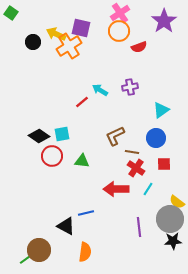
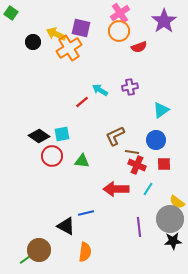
orange cross: moved 2 px down
blue circle: moved 2 px down
red cross: moved 1 px right, 3 px up; rotated 12 degrees counterclockwise
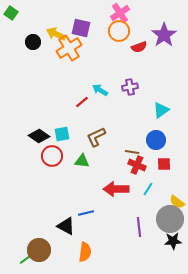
purple star: moved 14 px down
brown L-shape: moved 19 px left, 1 px down
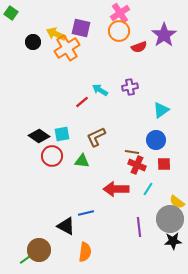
orange cross: moved 2 px left
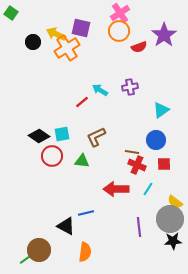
yellow semicircle: moved 2 px left
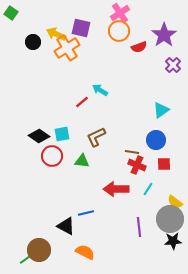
purple cross: moved 43 px right, 22 px up; rotated 35 degrees counterclockwise
orange semicircle: rotated 72 degrees counterclockwise
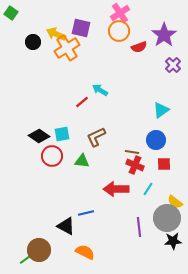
red cross: moved 2 px left
gray circle: moved 3 px left, 1 px up
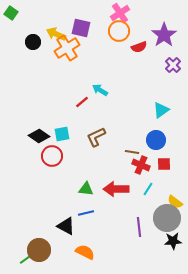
green triangle: moved 4 px right, 28 px down
red cross: moved 6 px right
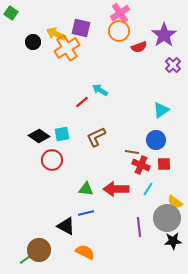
red circle: moved 4 px down
